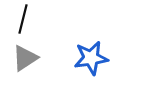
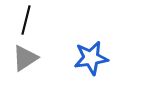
black line: moved 3 px right, 1 px down
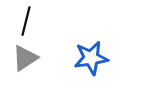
black line: moved 1 px down
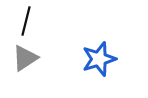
blue star: moved 8 px right, 1 px down; rotated 8 degrees counterclockwise
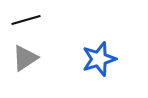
black line: moved 1 px up; rotated 60 degrees clockwise
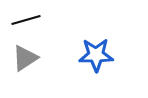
blue star: moved 3 px left, 4 px up; rotated 16 degrees clockwise
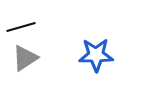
black line: moved 5 px left, 7 px down
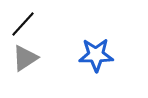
black line: moved 2 px right, 3 px up; rotated 32 degrees counterclockwise
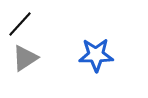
black line: moved 3 px left
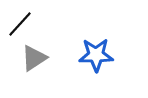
gray triangle: moved 9 px right
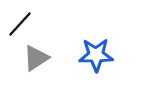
gray triangle: moved 2 px right
